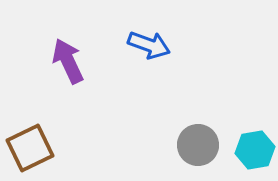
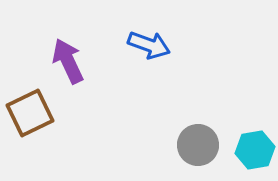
brown square: moved 35 px up
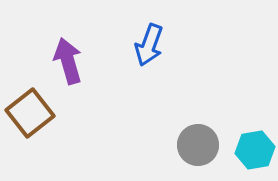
blue arrow: rotated 90 degrees clockwise
purple arrow: rotated 9 degrees clockwise
brown square: rotated 12 degrees counterclockwise
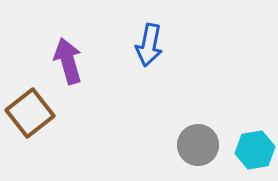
blue arrow: rotated 9 degrees counterclockwise
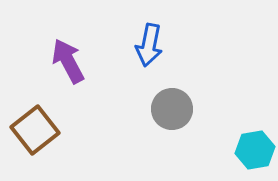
purple arrow: rotated 12 degrees counterclockwise
brown square: moved 5 px right, 17 px down
gray circle: moved 26 px left, 36 px up
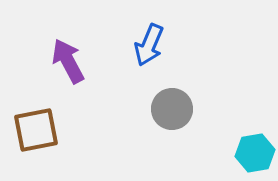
blue arrow: rotated 12 degrees clockwise
brown square: moved 1 px right; rotated 27 degrees clockwise
cyan hexagon: moved 3 px down
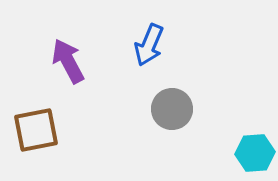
cyan hexagon: rotated 6 degrees clockwise
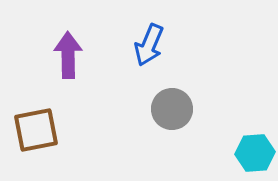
purple arrow: moved 6 px up; rotated 27 degrees clockwise
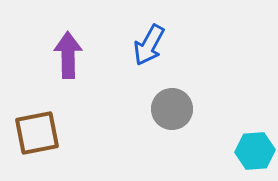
blue arrow: rotated 6 degrees clockwise
brown square: moved 1 px right, 3 px down
cyan hexagon: moved 2 px up
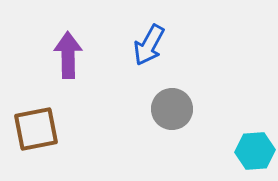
brown square: moved 1 px left, 4 px up
